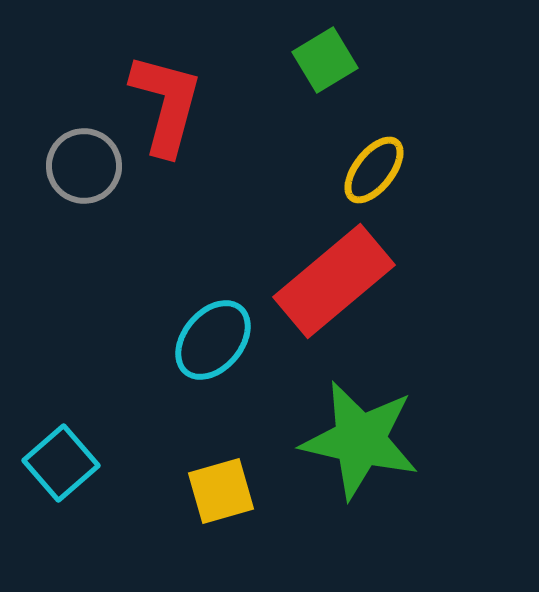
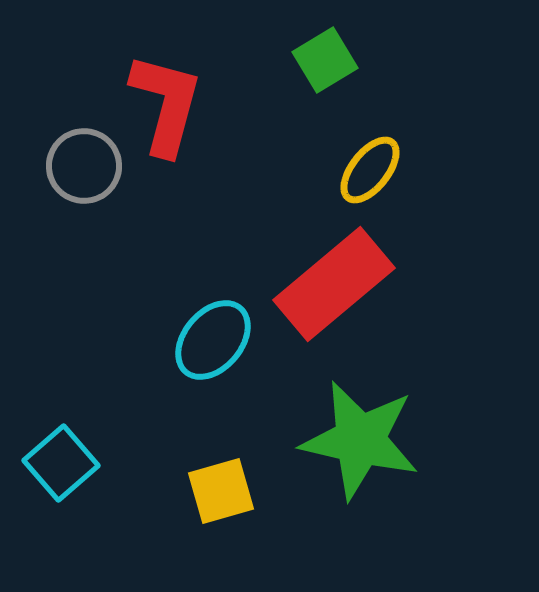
yellow ellipse: moved 4 px left
red rectangle: moved 3 px down
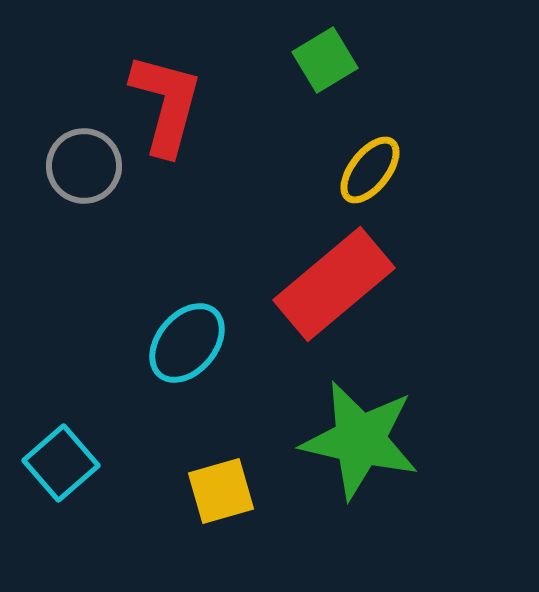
cyan ellipse: moved 26 px left, 3 px down
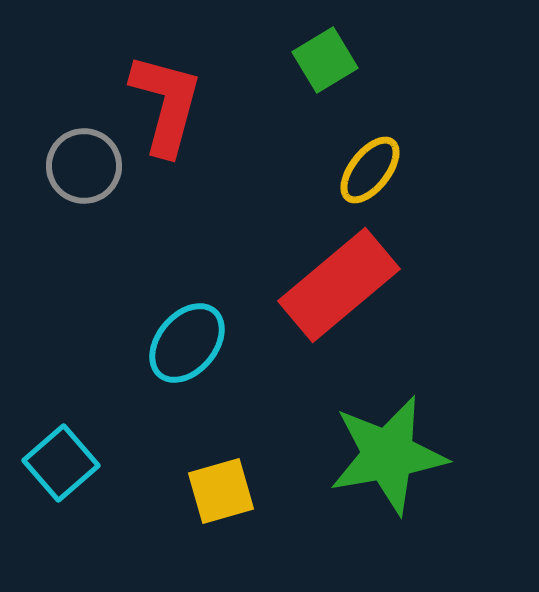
red rectangle: moved 5 px right, 1 px down
green star: moved 28 px right, 15 px down; rotated 23 degrees counterclockwise
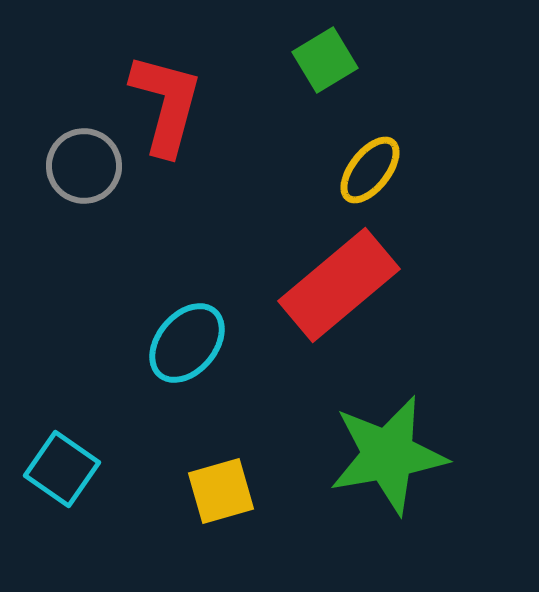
cyan square: moved 1 px right, 6 px down; rotated 14 degrees counterclockwise
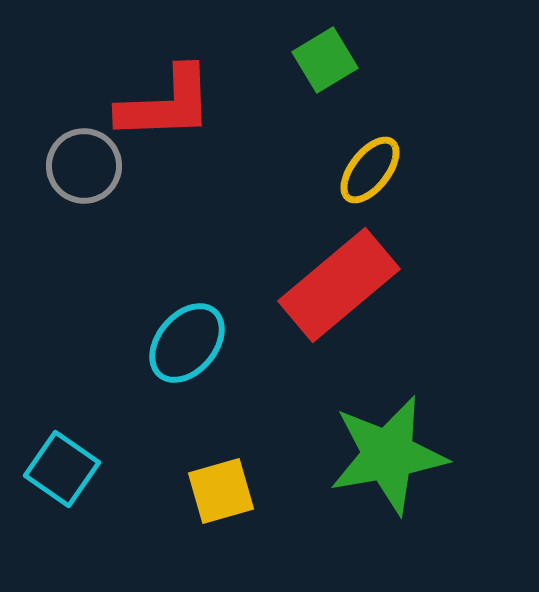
red L-shape: rotated 73 degrees clockwise
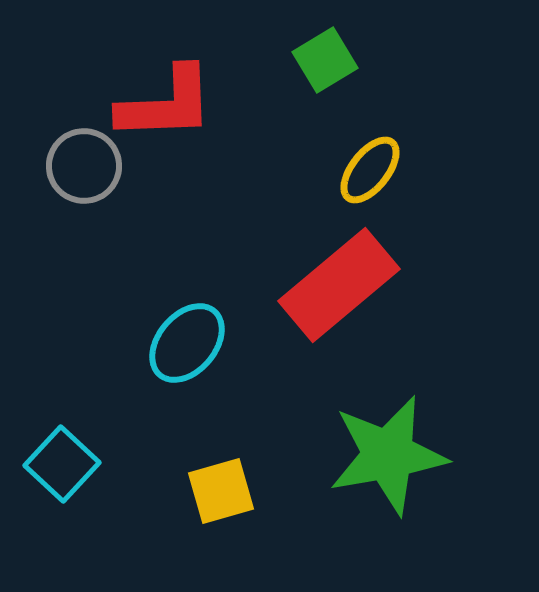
cyan square: moved 5 px up; rotated 8 degrees clockwise
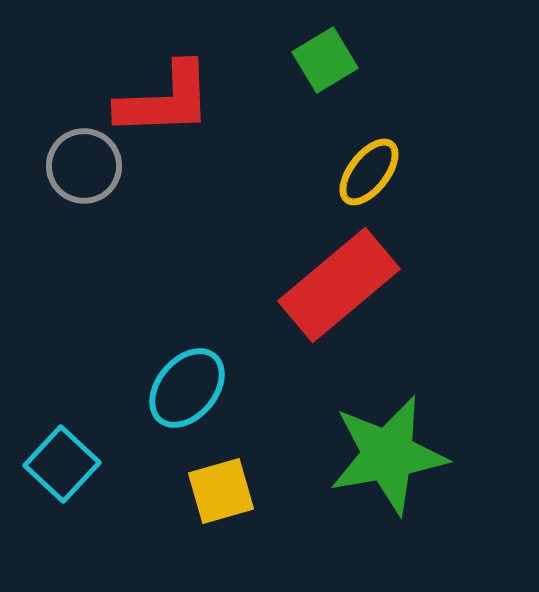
red L-shape: moved 1 px left, 4 px up
yellow ellipse: moved 1 px left, 2 px down
cyan ellipse: moved 45 px down
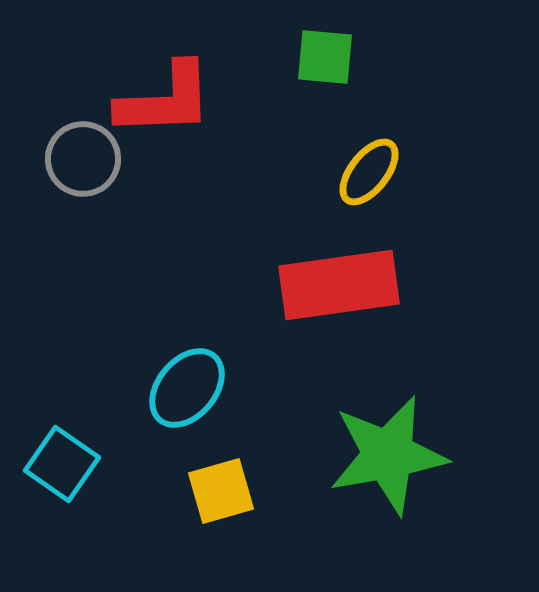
green square: moved 3 px up; rotated 36 degrees clockwise
gray circle: moved 1 px left, 7 px up
red rectangle: rotated 32 degrees clockwise
cyan square: rotated 8 degrees counterclockwise
